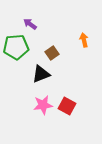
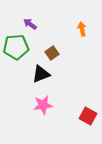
orange arrow: moved 2 px left, 11 px up
red square: moved 21 px right, 10 px down
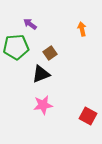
brown square: moved 2 px left
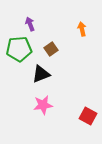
purple arrow: rotated 32 degrees clockwise
green pentagon: moved 3 px right, 2 px down
brown square: moved 1 px right, 4 px up
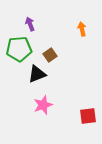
brown square: moved 1 px left, 6 px down
black triangle: moved 4 px left
pink star: rotated 12 degrees counterclockwise
red square: rotated 36 degrees counterclockwise
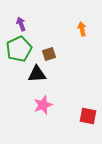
purple arrow: moved 9 px left
green pentagon: rotated 20 degrees counterclockwise
brown square: moved 1 px left, 1 px up; rotated 16 degrees clockwise
black triangle: rotated 18 degrees clockwise
red square: rotated 18 degrees clockwise
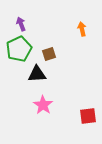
pink star: rotated 18 degrees counterclockwise
red square: rotated 18 degrees counterclockwise
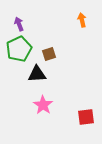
purple arrow: moved 2 px left
orange arrow: moved 9 px up
red square: moved 2 px left, 1 px down
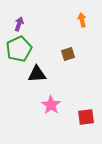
purple arrow: rotated 40 degrees clockwise
brown square: moved 19 px right
pink star: moved 8 px right
